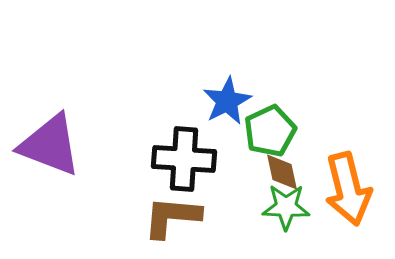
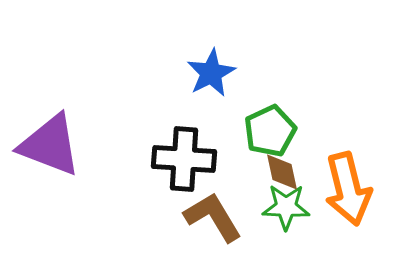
blue star: moved 16 px left, 28 px up
brown L-shape: moved 41 px right; rotated 54 degrees clockwise
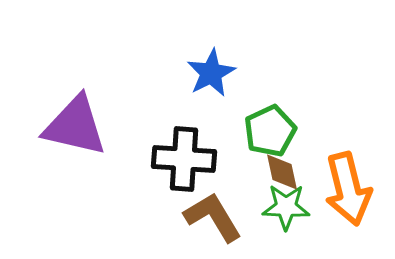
purple triangle: moved 25 px right, 19 px up; rotated 8 degrees counterclockwise
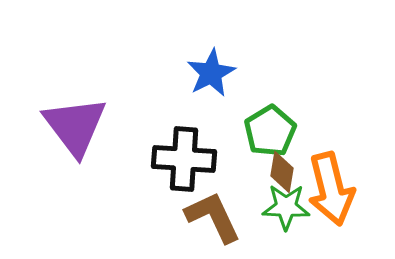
purple triangle: rotated 40 degrees clockwise
green pentagon: rotated 6 degrees counterclockwise
brown diamond: rotated 21 degrees clockwise
orange arrow: moved 17 px left
brown L-shape: rotated 6 degrees clockwise
